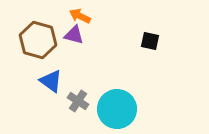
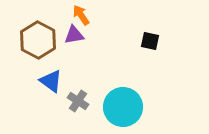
orange arrow: moved 1 px right, 1 px up; rotated 30 degrees clockwise
purple triangle: rotated 25 degrees counterclockwise
brown hexagon: rotated 12 degrees clockwise
cyan circle: moved 6 px right, 2 px up
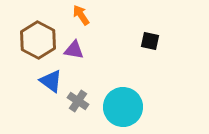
purple triangle: moved 15 px down; rotated 20 degrees clockwise
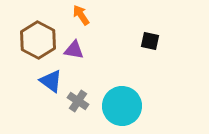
cyan circle: moved 1 px left, 1 px up
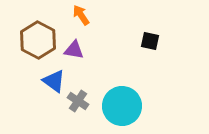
blue triangle: moved 3 px right
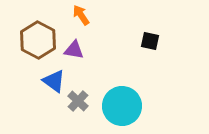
gray cross: rotated 10 degrees clockwise
